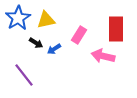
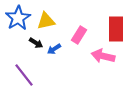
yellow triangle: moved 1 px down
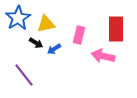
yellow triangle: moved 3 px down
pink rectangle: rotated 18 degrees counterclockwise
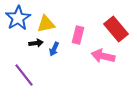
red rectangle: rotated 40 degrees counterclockwise
pink rectangle: moved 1 px left
black arrow: rotated 40 degrees counterclockwise
blue arrow: rotated 32 degrees counterclockwise
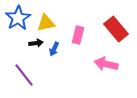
yellow triangle: moved 1 px up
pink arrow: moved 3 px right, 8 px down
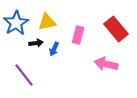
blue star: moved 2 px left, 5 px down
yellow triangle: moved 1 px right, 1 px up
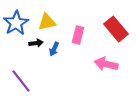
purple line: moved 3 px left, 6 px down
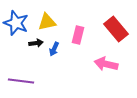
blue star: rotated 20 degrees counterclockwise
purple line: rotated 45 degrees counterclockwise
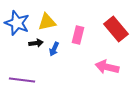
blue star: moved 1 px right
pink arrow: moved 1 px right, 3 px down
purple line: moved 1 px right, 1 px up
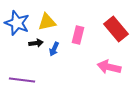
pink arrow: moved 2 px right
